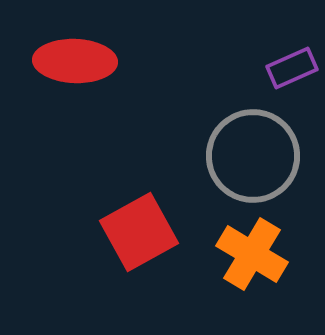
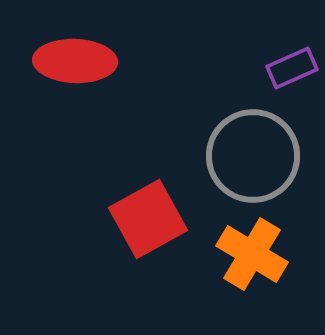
red square: moved 9 px right, 13 px up
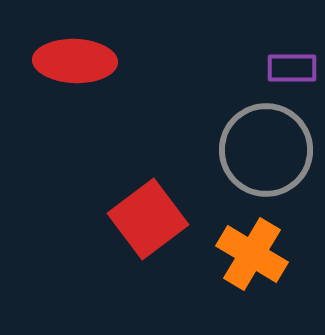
purple rectangle: rotated 24 degrees clockwise
gray circle: moved 13 px right, 6 px up
red square: rotated 8 degrees counterclockwise
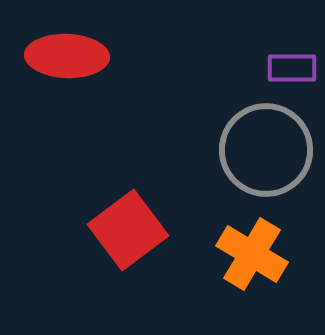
red ellipse: moved 8 px left, 5 px up
red square: moved 20 px left, 11 px down
